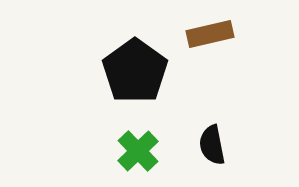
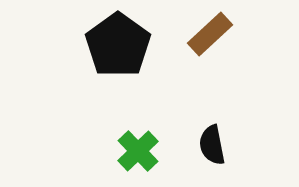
brown rectangle: rotated 30 degrees counterclockwise
black pentagon: moved 17 px left, 26 px up
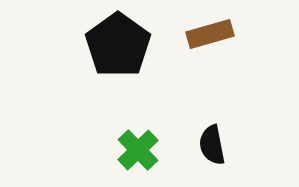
brown rectangle: rotated 27 degrees clockwise
green cross: moved 1 px up
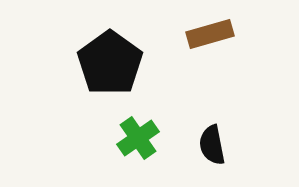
black pentagon: moved 8 px left, 18 px down
green cross: moved 12 px up; rotated 9 degrees clockwise
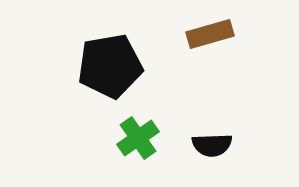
black pentagon: moved 3 px down; rotated 26 degrees clockwise
black semicircle: rotated 81 degrees counterclockwise
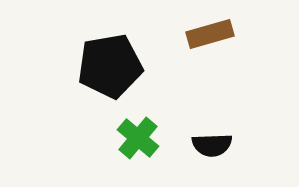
green cross: rotated 15 degrees counterclockwise
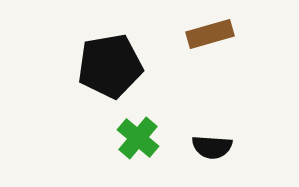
black semicircle: moved 2 px down; rotated 6 degrees clockwise
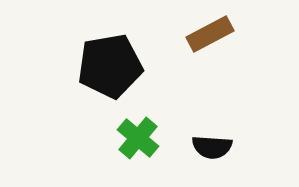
brown rectangle: rotated 12 degrees counterclockwise
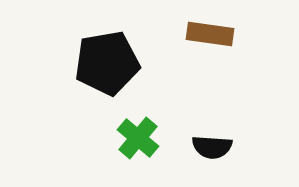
brown rectangle: rotated 36 degrees clockwise
black pentagon: moved 3 px left, 3 px up
